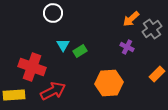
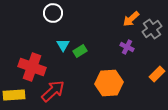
red arrow: rotated 15 degrees counterclockwise
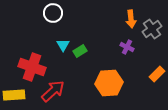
orange arrow: rotated 54 degrees counterclockwise
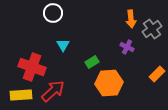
green rectangle: moved 12 px right, 11 px down
yellow rectangle: moved 7 px right
